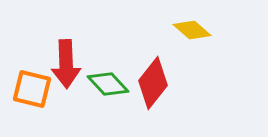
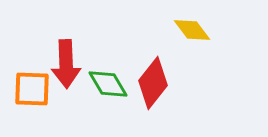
yellow diamond: rotated 12 degrees clockwise
green diamond: rotated 12 degrees clockwise
orange square: rotated 12 degrees counterclockwise
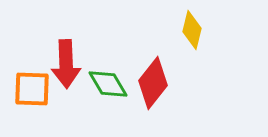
yellow diamond: rotated 51 degrees clockwise
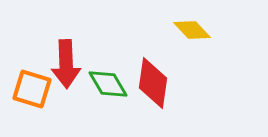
yellow diamond: rotated 57 degrees counterclockwise
red diamond: rotated 30 degrees counterclockwise
orange square: rotated 15 degrees clockwise
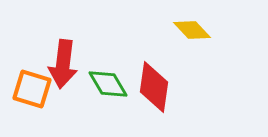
red arrow: moved 3 px left; rotated 9 degrees clockwise
red diamond: moved 1 px right, 4 px down
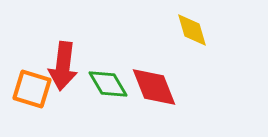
yellow diamond: rotated 27 degrees clockwise
red arrow: moved 2 px down
red diamond: rotated 30 degrees counterclockwise
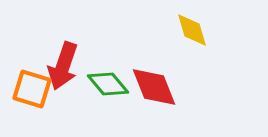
red arrow: rotated 12 degrees clockwise
green diamond: rotated 9 degrees counterclockwise
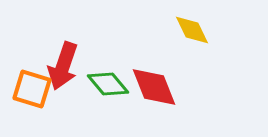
yellow diamond: rotated 9 degrees counterclockwise
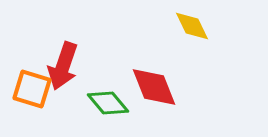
yellow diamond: moved 4 px up
green diamond: moved 19 px down
